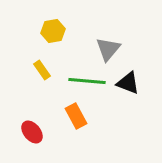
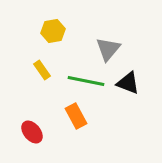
green line: moved 1 px left; rotated 6 degrees clockwise
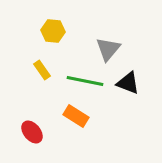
yellow hexagon: rotated 15 degrees clockwise
green line: moved 1 px left
orange rectangle: rotated 30 degrees counterclockwise
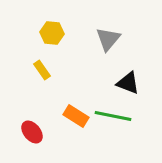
yellow hexagon: moved 1 px left, 2 px down
gray triangle: moved 10 px up
green line: moved 28 px right, 35 px down
